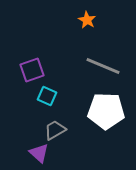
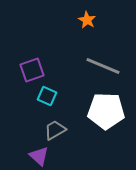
purple triangle: moved 3 px down
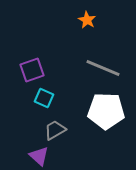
gray line: moved 2 px down
cyan square: moved 3 px left, 2 px down
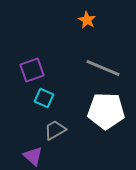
purple triangle: moved 6 px left
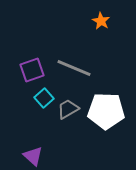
orange star: moved 14 px right, 1 px down
gray line: moved 29 px left
cyan square: rotated 24 degrees clockwise
gray trapezoid: moved 13 px right, 21 px up
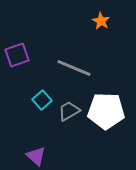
purple square: moved 15 px left, 15 px up
cyan square: moved 2 px left, 2 px down
gray trapezoid: moved 1 px right, 2 px down
purple triangle: moved 3 px right
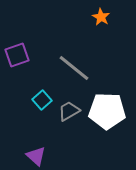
orange star: moved 4 px up
gray line: rotated 16 degrees clockwise
white pentagon: moved 1 px right
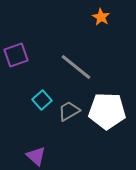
purple square: moved 1 px left
gray line: moved 2 px right, 1 px up
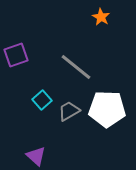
white pentagon: moved 2 px up
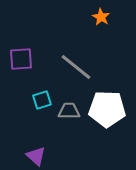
purple square: moved 5 px right, 4 px down; rotated 15 degrees clockwise
cyan square: rotated 24 degrees clockwise
gray trapezoid: rotated 30 degrees clockwise
